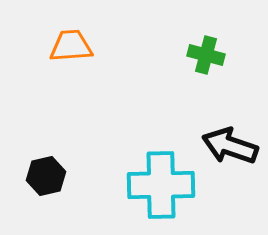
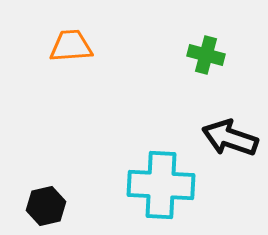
black arrow: moved 8 px up
black hexagon: moved 30 px down
cyan cross: rotated 4 degrees clockwise
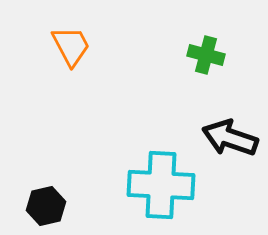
orange trapezoid: rotated 66 degrees clockwise
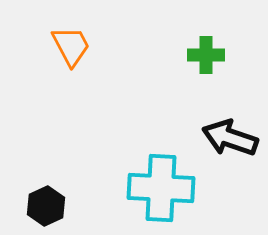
green cross: rotated 15 degrees counterclockwise
cyan cross: moved 3 px down
black hexagon: rotated 12 degrees counterclockwise
